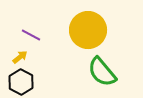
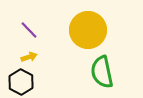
purple line: moved 2 px left, 5 px up; rotated 18 degrees clockwise
yellow arrow: moved 9 px right; rotated 21 degrees clockwise
green semicircle: rotated 28 degrees clockwise
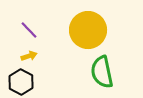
yellow arrow: moved 1 px up
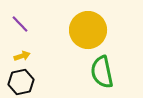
purple line: moved 9 px left, 6 px up
yellow arrow: moved 7 px left
black hexagon: rotated 20 degrees clockwise
